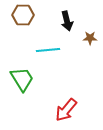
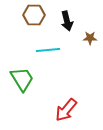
brown hexagon: moved 11 px right
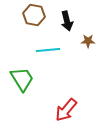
brown hexagon: rotated 10 degrees clockwise
brown star: moved 2 px left, 3 px down
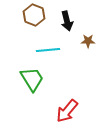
brown hexagon: rotated 10 degrees clockwise
green trapezoid: moved 10 px right
red arrow: moved 1 px right, 1 px down
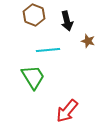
brown star: rotated 16 degrees clockwise
green trapezoid: moved 1 px right, 2 px up
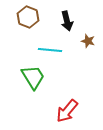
brown hexagon: moved 6 px left, 2 px down
cyan line: moved 2 px right; rotated 10 degrees clockwise
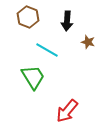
black arrow: rotated 18 degrees clockwise
brown star: moved 1 px down
cyan line: moved 3 px left; rotated 25 degrees clockwise
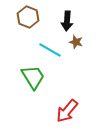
brown star: moved 12 px left
cyan line: moved 3 px right
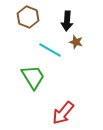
red arrow: moved 4 px left, 2 px down
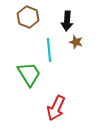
cyan line: moved 1 px left; rotated 55 degrees clockwise
green trapezoid: moved 4 px left, 3 px up
red arrow: moved 7 px left, 5 px up; rotated 15 degrees counterclockwise
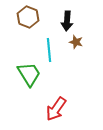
red arrow: moved 1 px down; rotated 10 degrees clockwise
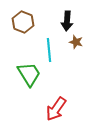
brown hexagon: moved 5 px left, 5 px down
